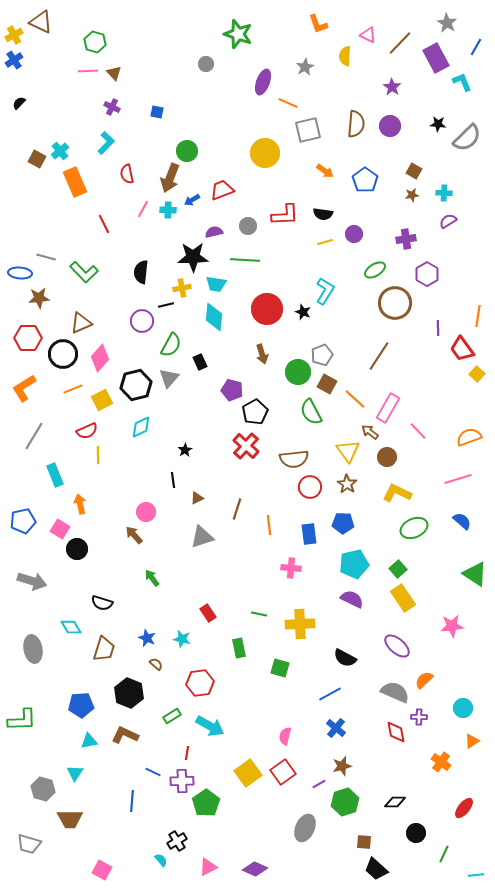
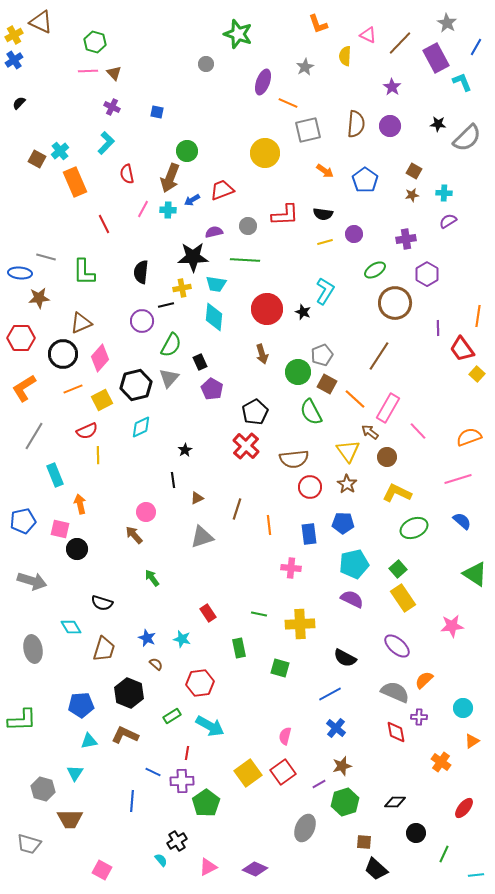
green L-shape at (84, 272): rotated 44 degrees clockwise
red hexagon at (28, 338): moved 7 px left
purple pentagon at (232, 390): moved 20 px left, 1 px up; rotated 15 degrees clockwise
pink square at (60, 529): rotated 18 degrees counterclockwise
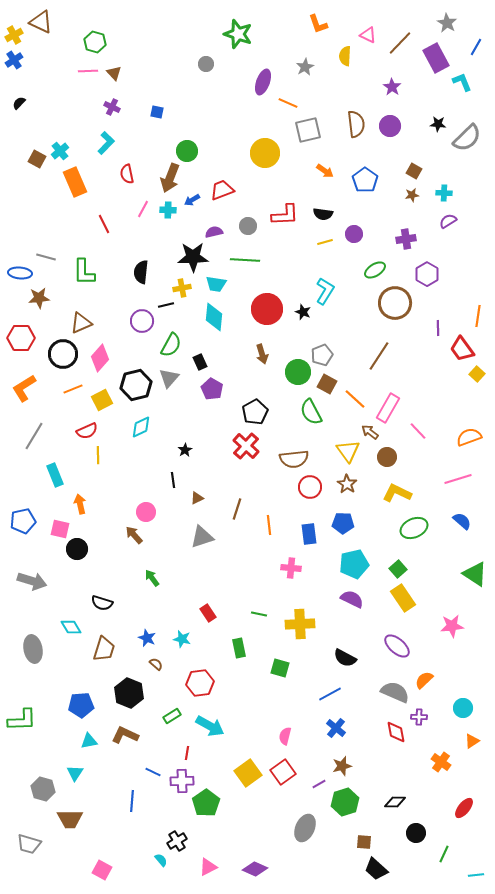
brown semicircle at (356, 124): rotated 12 degrees counterclockwise
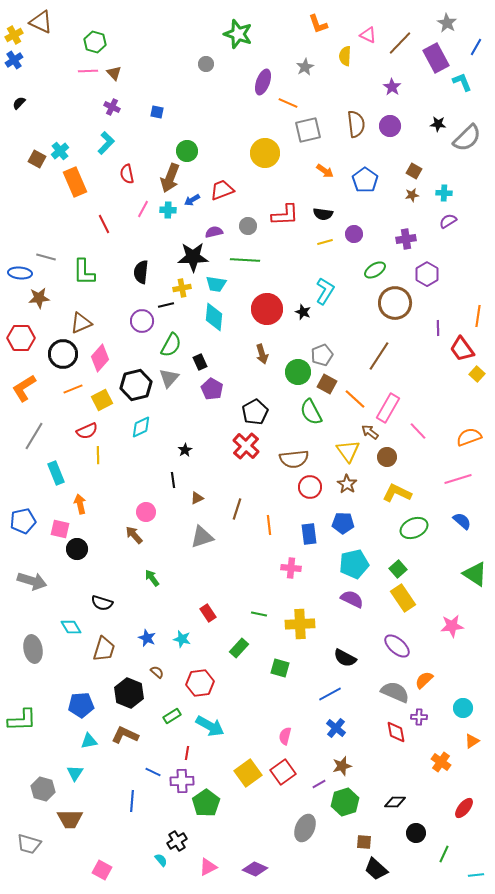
cyan rectangle at (55, 475): moved 1 px right, 2 px up
green rectangle at (239, 648): rotated 54 degrees clockwise
brown semicircle at (156, 664): moved 1 px right, 8 px down
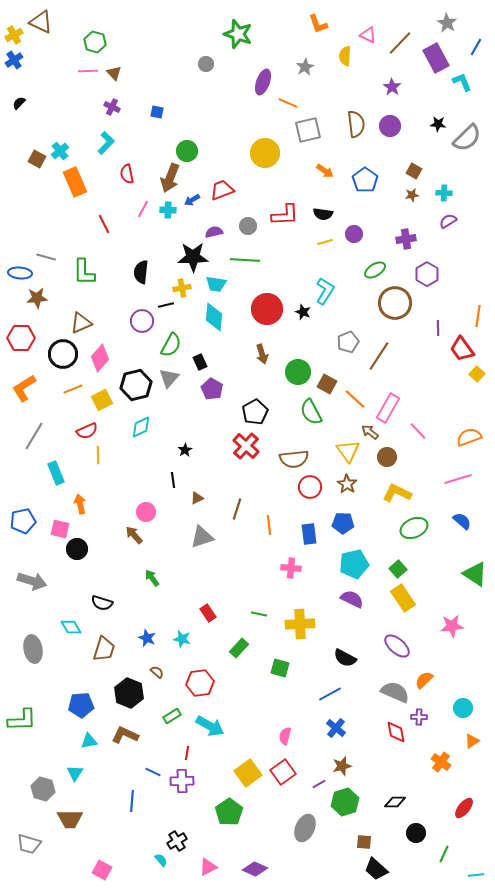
brown star at (39, 298): moved 2 px left
gray pentagon at (322, 355): moved 26 px right, 13 px up
green pentagon at (206, 803): moved 23 px right, 9 px down
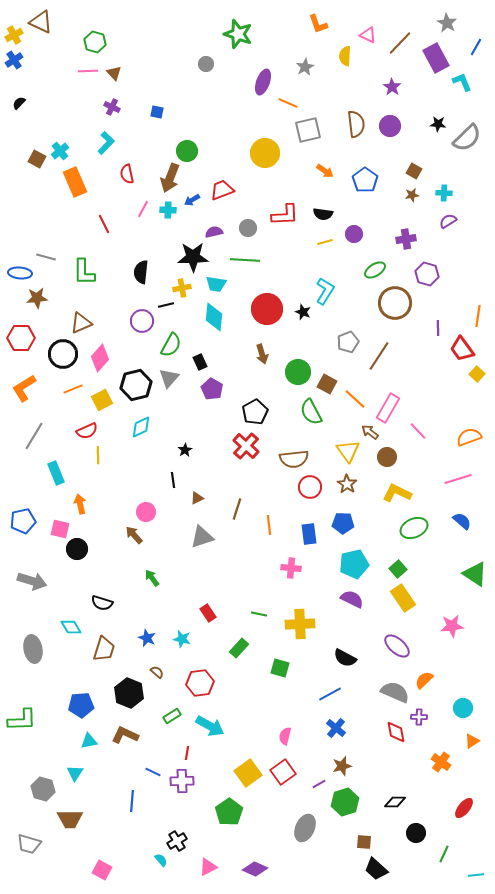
gray circle at (248, 226): moved 2 px down
purple hexagon at (427, 274): rotated 15 degrees counterclockwise
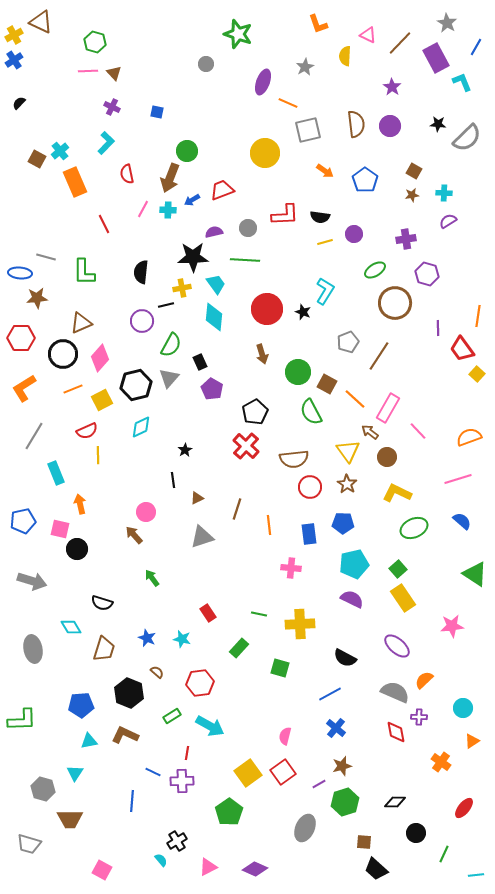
black semicircle at (323, 214): moved 3 px left, 3 px down
cyan trapezoid at (216, 284): rotated 135 degrees counterclockwise
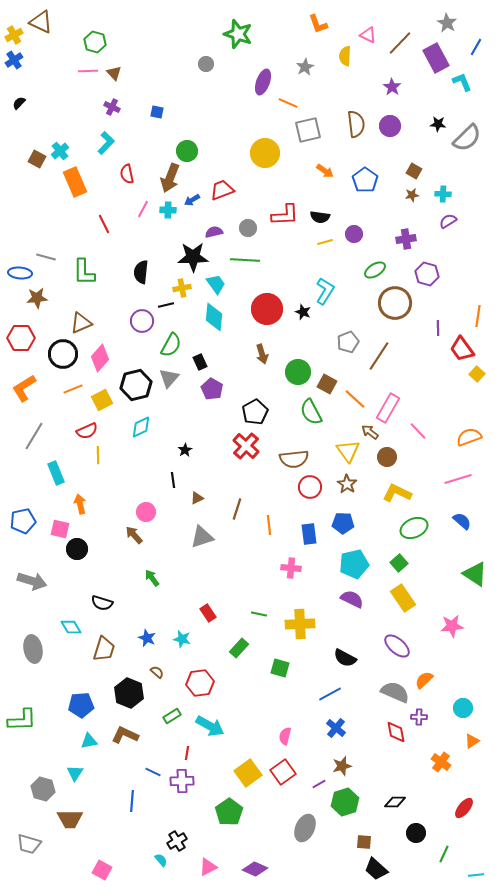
cyan cross at (444, 193): moved 1 px left, 1 px down
green square at (398, 569): moved 1 px right, 6 px up
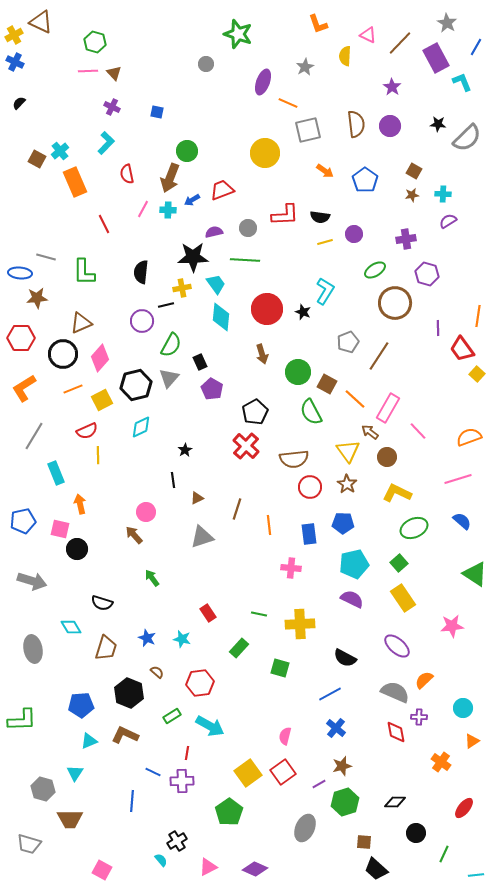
blue cross at (14, 60): moved 1 px right, 2 px down; rotated 30 degrees counterclockwise
cyan diamond at (214, 317): moved 7 px right
brown trapezoid at (104, 649): moved 2 px right, 1 px up
cyan triangle at (89, 741): rotated 12 degrees counterclockwise
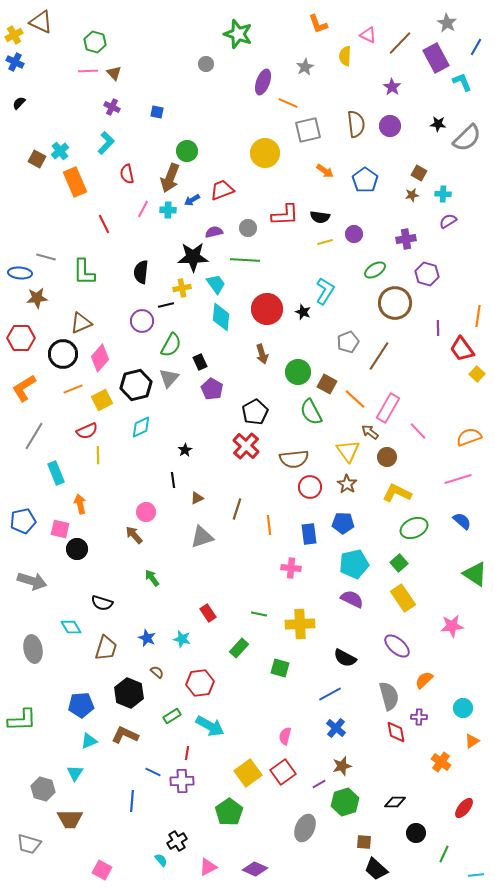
brown square at (414, 171): moved 5 px right, 2 px down
gray semicircle at (395, 692): moved 6 px left, 4 px down; rotated 52 degrees clockwise
